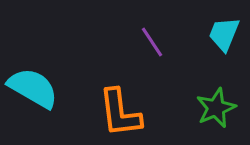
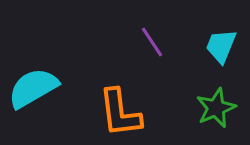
cyan trapezoid: moved 3 px left, 12 px down
cyan semicircle: rotated 60 degrees counterclockwise
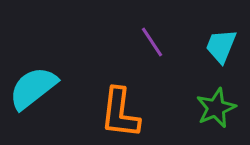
cyan semicircle: rotated 8 degrees counterclockwise
orange L-shape: rotated 14 degrees clockwise
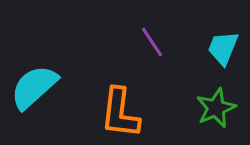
cyan trapezoid: moved 2 px right, 2 px down
cyan semicircle: moved 1 px right, 1 px up; rotated 4 degrees counterclockwise
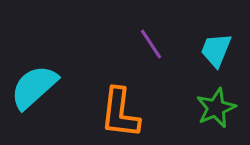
purple line: moved 1 px left, 2 px down
cyan trapezoid: moved 7 px left, 2 px down
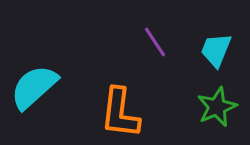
purple line: moved 4 px right, 2 px up
green star: moved 1 px right, 1 px up
